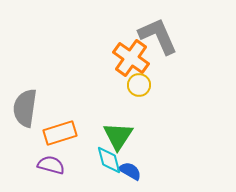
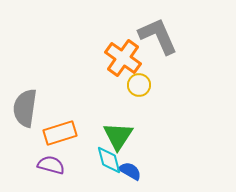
orange cross: moved 8 px left
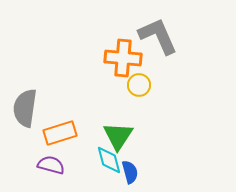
orange cross: rotated 30 degrees counterclockwise
blue semicircle: moved 1 px down; rotated 45 degrees clockwise
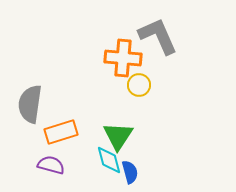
gray semicircle: moved 5 px right, 4 px up
orange rectangle: moved 1 px right, 1 px up
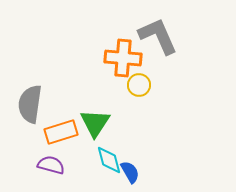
green triangle: moved 23 px left, 13 px up
blue semicircle: rotated 15 degrees counterclockwise
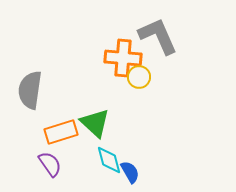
yellow circle: moved 8 px up
gray semicircle: moved 14 px up
green triangle: rotated 20 degrees counterclockwise
purple semicircle: moved 1 px left, 1 px up; rotated 40 degrees clockwise
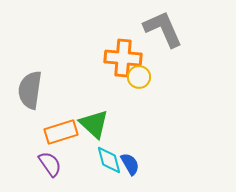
gray L-shape: moved 5 px right, 7 px up
green triangle: moved 1 px left, 1 px down
blue semicircle: moved 8 px up
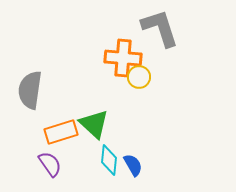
gray L-shape: moved 3 px left, 1 px up; rotated 6 degrees clockwise
cyan diamond: rotated 20 degrees clockwise
blue semicircle: moved 3 px right, 1 px down
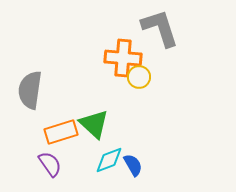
cyan diamond: rotated 64 degrees clockwise
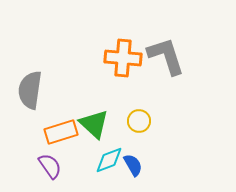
gray L-shape: moved 6 px right, 28 px down
yellow circle: moved 44 px down
purple semicircle: moved 2 px down
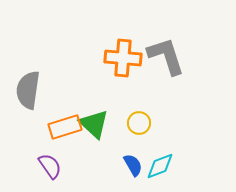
gray semicircle: moved 2 px left
yellow circle: moved 2 px down
orange rectangle: moved 4 px right, 5 px up
cyan diamond: moved 51 px right, 6 px down
